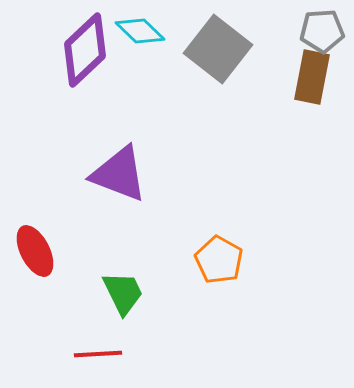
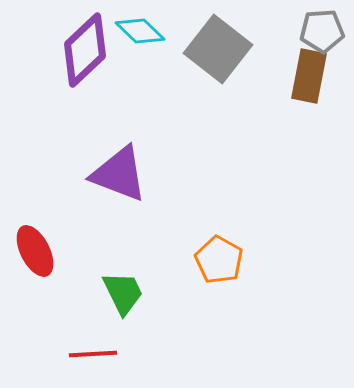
brown rectangle: moved 3 px left, 1 px up
red line: moved 5 px left
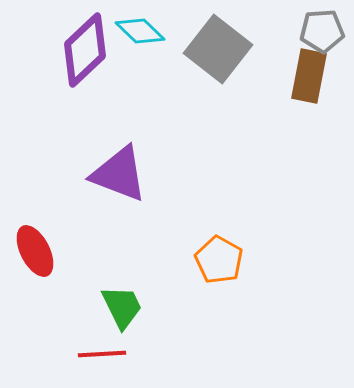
green trapezoid: moved 1 px left, 14 px down
red line: moved 9 px right
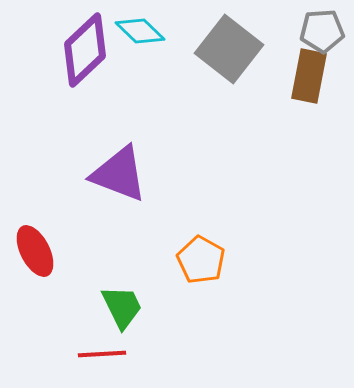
gray square: moved 11 px right
orange pentagon: moved 18 px left
